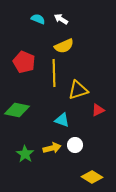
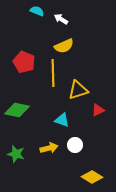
cyan semicircle: moved 1 px left, 8 px up
yellow line: moved 1 px left
yellow arrow: moved 3 px left
green star: moved 9 px left; rotated 18 degrees counterclockwise
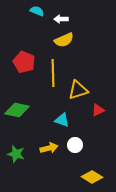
white arrow: rotated 32 degrees counterclockwise
yellow semicircle: moved 6 px up
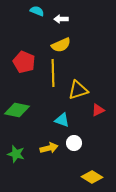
yellow semicircle: moved 3 px left, 5 px down
white circle: moved 1 px left, 2 px up
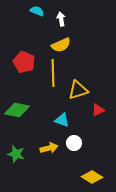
white arrow: rotated 80 degrees clockwise
